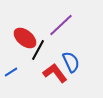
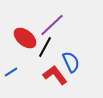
purple line: moved 9 px left
black line: moved 7 px right, 3 px up
red L-shape: moved 2 px down
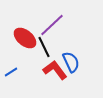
black line: moved 1 px left; rotated 55 degrees counterclockwise
red L-shape: moved 5 px up
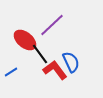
red ellipse: moved 2 px down
black line: moved 4 px left, 7 px down; rotated 10 degrees counterclockwise
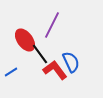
purple line: rotated 20 degrees counterclockwise
red ellipse: rotated 15 degrees clockwise
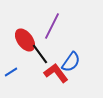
purple line: moved 1 px down
blue semicircle: rotated 60 degrees clockwise
red L-shape: moved 1 px right, 3 px down
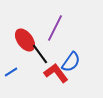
purple line: moved 3 px right, 2 px down
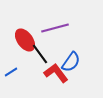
purple line: rotated 48 degrees clockwise
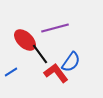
red ellipse: rotated 10 degrees counterclockwise
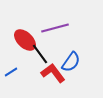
red L-shape: moved 3 px left
